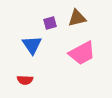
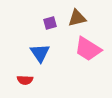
blue triangle: moved 8 px right, 8 px down
pink trapezoid: moved 6 px right, 4 px up; rotated 60 degrees clockwise
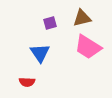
brown triangle: moved 5 px right
pink trapezoid: moved 2 px up
red semicircle: moved 2 px right, 2 px down
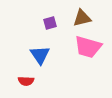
pink trapezoid: rotated 16 degrees counterclockwise
blue triangle: moved 2 px down
red semicircle: moved 1 px left, 1 px up
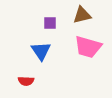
brown triangle: moved 3 px up
purple square: rotated 16 degrees clockwise
blue triangle: moved 1 px right, 4 px up
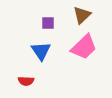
brown triangle: rotated 30 degrees counterclockwise
purple square: moved 2 px left
pink trapezoid: moved 4 px left; rotated 60 degrees counterclockwise
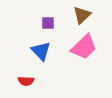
blue triangle: rotated 10 degrees counterclockwise
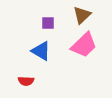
pink trapezoid: moved 2 px up
blue triangle: rotated 15 degrees counterclockwise
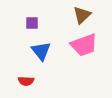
purple square: moved 16 px left
pink trapezoid: rotated 24 degrees clockwise
blue triangle: rotated 20 degrees clockwise
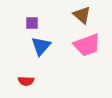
brown triangle: rotated 36 degrees counterclockwise
pink trapezoid: moved 3 px right
blue triangle: moved 5 px up; rotated 20 degrees clockwise
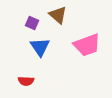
brown triangle: moved 24 px left
purple square: rotated 24 degrees clockwise
blue triangle: moved 1 px left, 1 px down; rotated 15 degrees counterclockwise
